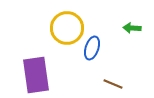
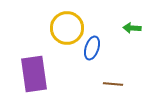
purple rectangle: moved 2 px left, 1 px up
brown line: rotated 18 degrees counterclockwise
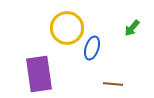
green arrow: rotated 54 degrees counterclockwise
purple rectangle: moved 5 px right
